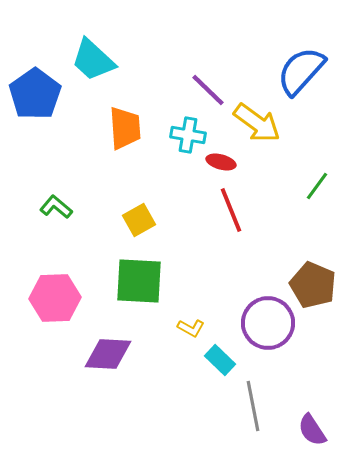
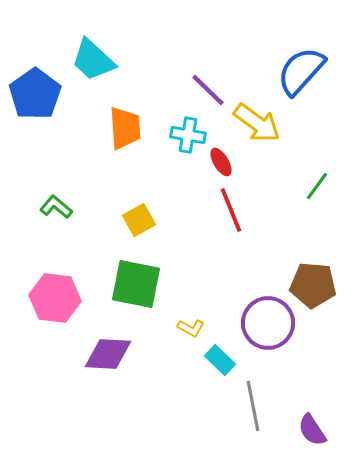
red ellipse: rotated 44 degrees clockwise
green square: moved 3 px left, 3 px down; rotated 8 degrees clockwise
brown pentagon: rotated 18 degrees counterclockwise
pink hexagon: rotated 9 degrees clockwise
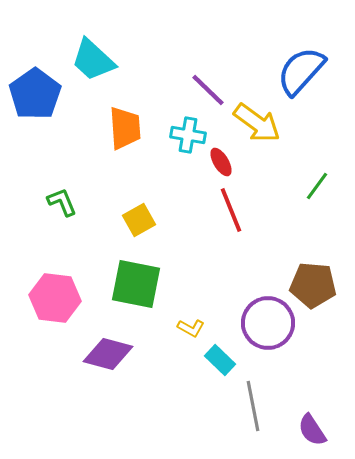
green L-shape: moved 6 px right, 5 px up; rotated 28 degrees clockwise
purple diamond: rotated 12 degrees clockwise
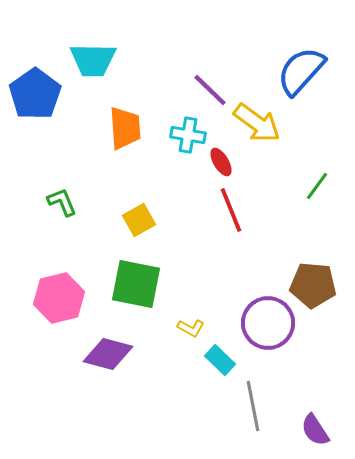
cyan trapezoid: rotated 42 degrees counterclockwise
purple line: moved 2 px right
pink hexagon: moved 4 px right; rotated 21 degrees counterclockwise
purple semicircle: moved 3 px right
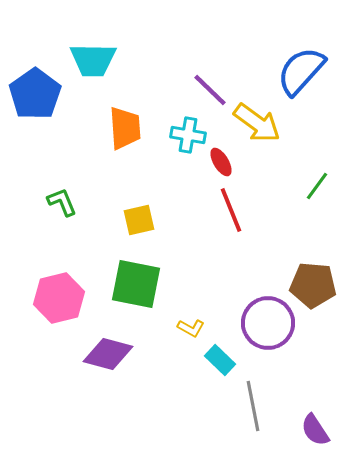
yellow square: rotated 16 degrees clockwise
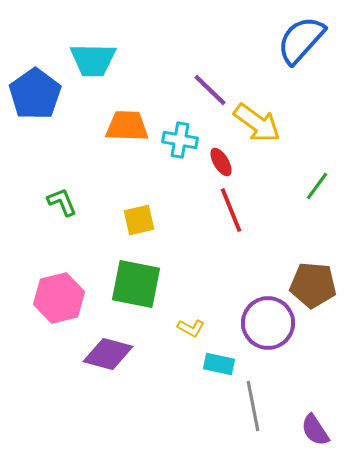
blue semicircle: moved 31 px up
orange trapezoid: moved 2 px right, 2 px up; rotated 84 degrees counterclockwise
cyan cross: moved 8 px left, 5 px down
cyan rectangle: moved 1 px left, 4 px down; rotated 32 degrees counterclockwise
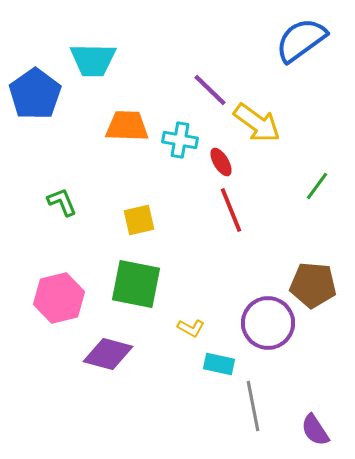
blue semicircle: rotated 12 degrees clockwise
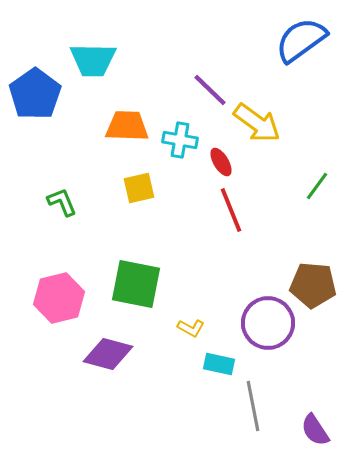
yellow square: moved 32 px up
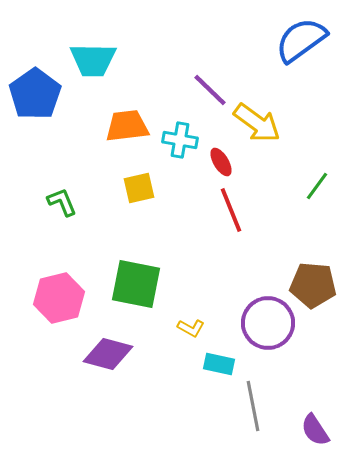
orange trapezoid: rotated 9 degrees counterclockwise
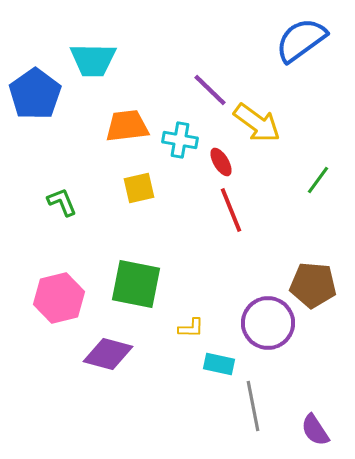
green line: moved 1 px right, 6 px up
yellow L-shape: rotated 28 degrees counterclockwise
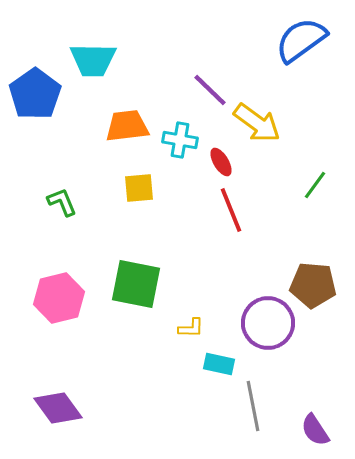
green line: moved 3 px left, 5 px down
yellow square: rotated 8 degrees clockwise
purple diamond: moved 50 px left, 54 px down; rotated 39 degrees clockwise
